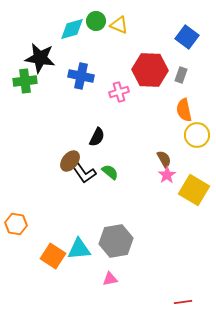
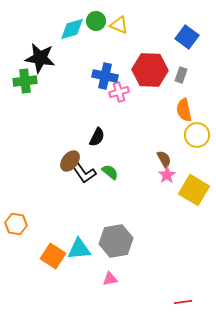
blue cross: moved 24 px right
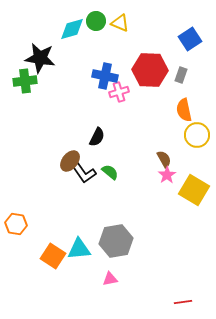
yellow triangle: moved 1 px right, 2 px up
blue square: moved 3 px right, 2 px down; rotated 20 degrees clockwise
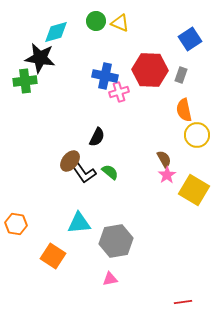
cyan diamond: moved 16 px left, 3 px down
cyan triangle: moved 26 px up
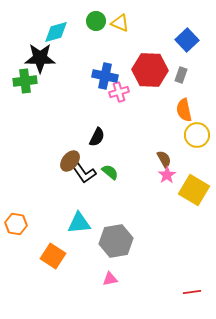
blue square: moved 3 px left, 1 px down; rotated 10 degrees counterclockwise
black star: rotated 8 degrees counterclockwise
red line: moved 9 px right, 10 px up
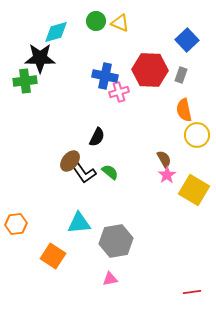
orange hexagon: rotated 15 degrees counterclockwise
